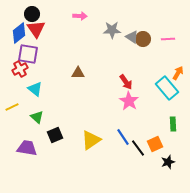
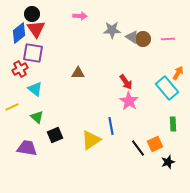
purple square: moved 5 px right, 1 px up
blue line: moved 12 px left, 11 px up; rotated 24 degrees clockwise
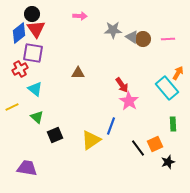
gray star: moved 1 px right
red arrow: moved 4 px left, 3 px down
blue line: rotated 30 degrees clockwise
purple trapezoid: moved 20 px down
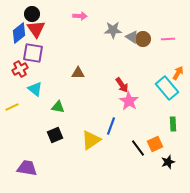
green triangle: moved 21 px right, 10 px up; rotated 32 degrees counterclockwise
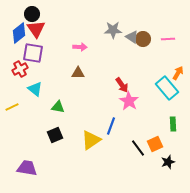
pink arrow: moved 31 px down
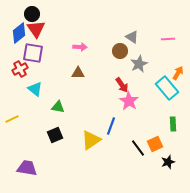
gray star: moved 26 px right, 34 px down; rotated 24 degrees counterclockwise
brown circle: moved 23 px left, 12 px down
yellow line: moved 12 px down
